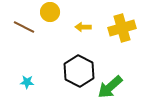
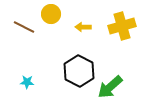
yellow circle: moved 1 px right, 2 px down
yellow cross: moved 2 px up
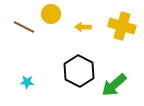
yellow cross: rotated 32 degrees clockwise
green arrow: moved 4 px right, 2 px up
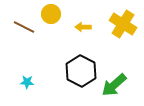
yellow cross: moved 1 px right, 2 px up; rotated 16 degrees clockwise
black hexagon: moved 2 px right
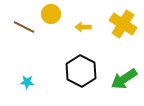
green arrow: moved 10 px right, 6 px up; rotated 8 degrees clockwise
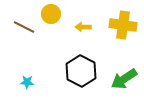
yellow cross: moved 1 px down; rotated 24 degrees counterclockwise
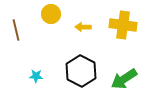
brown line: moved 8 px left, 3 px down; rotated 50 degrees clockwise
cyan star: moved 9 px right, 6 px up
